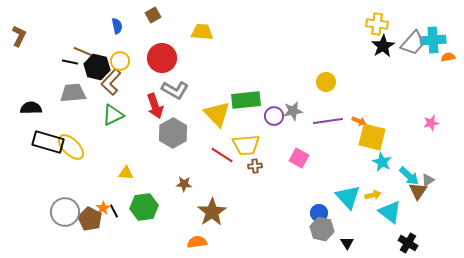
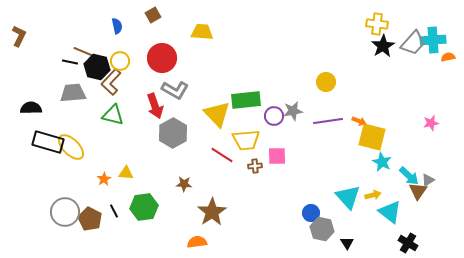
green triangle at (113, 115): rotated 40 degrees clockwise
yellow trapezoid at (246, 145): moved 5 px up
pink square at (299, 158): moved 22 px left, 2 px up; rotated 30 degrees counterclockwise
orange star at (103, 208): moved 1 px right, 29 px up
blue circle at (319, 213): moved 8 px left
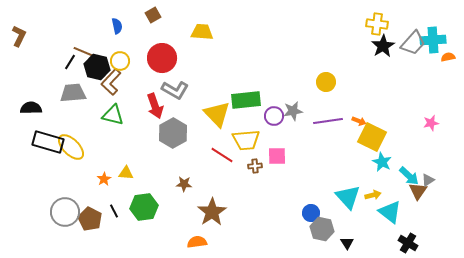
black line at (70, 62): rotated 70 degrees counterclockwise
yellow square at (372, 137): rotated 12 degrees clockwise
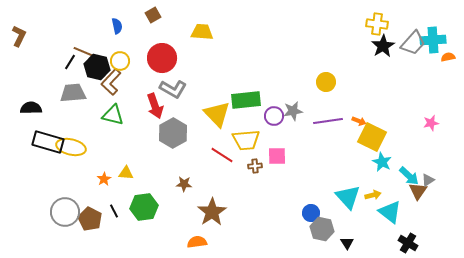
gray L-shape at (175, 90): moved 2 px left, 1 px up
yellow ellipse at (71, 147): rotated 32 degrees counterclockwise
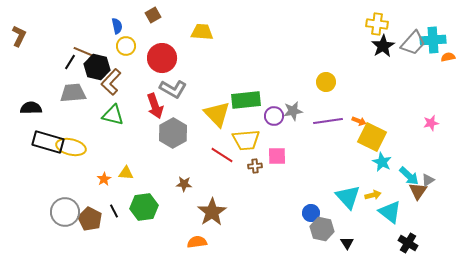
yellow circle at (120, 61): moved 6 px right, 15 px up
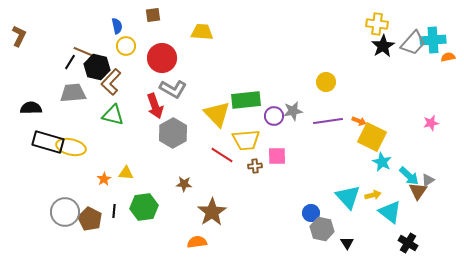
brown square at (153, 15): rotated 21 degrees clockwise
black line at (114, 211): rotated 32 degrees clockwise
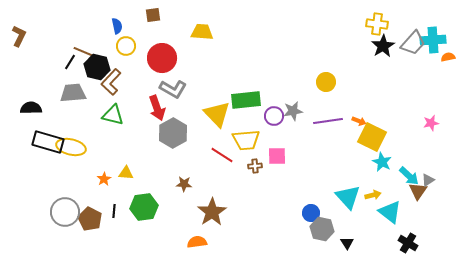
red arrow at (155, 106): moved 2 px right, 2 px down
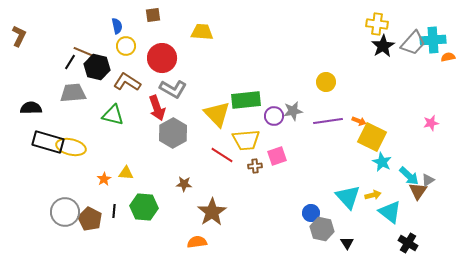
brown L-shape at (111, 82): moved 16 px right; rotated 80 degrees clockwise
pink square at (277, 156): rotated 18 degrees counterclockwise
green hexagon at (144, 207): rotated 12 degrees clockwise
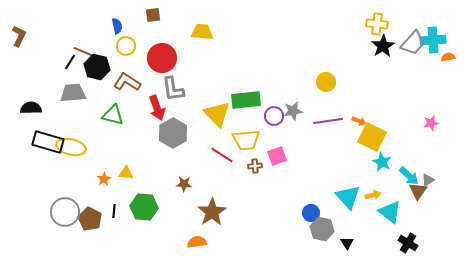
gray L-shape at (173, 89): rotated 52 degrees clockwise
